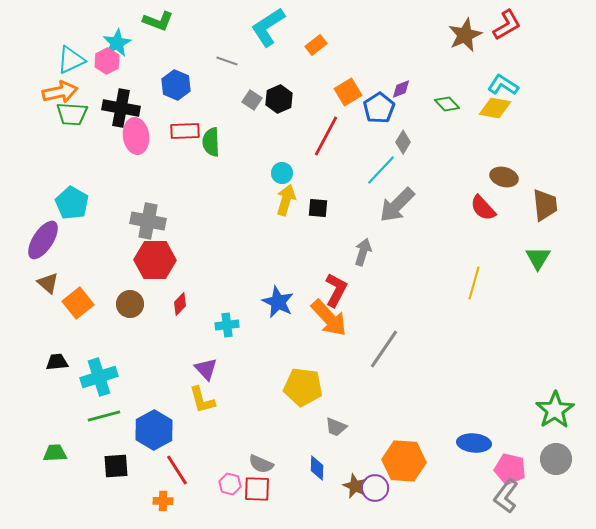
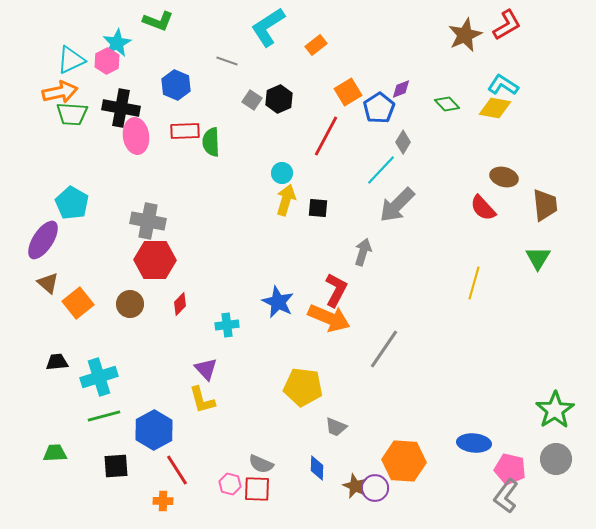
orange arrow at (329, 318): rotated 24 degrees counterclockwise
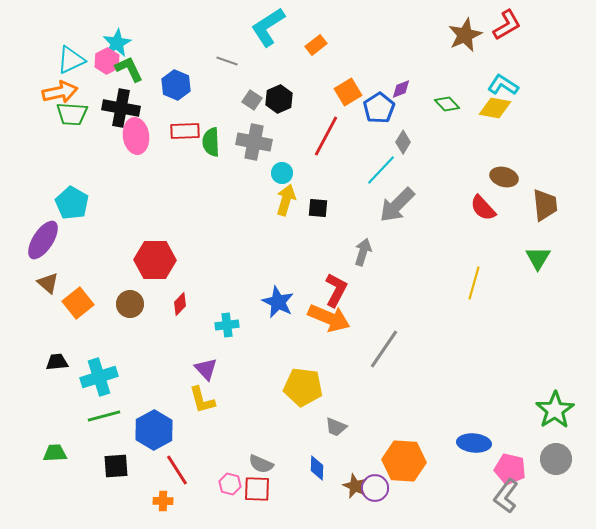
green L-shape at (158, 21): moved 29 px left, 48 px down; rotated 136 degrees counterclockwise
gray cross at (148, 221): moved 106 px right, 79 px up
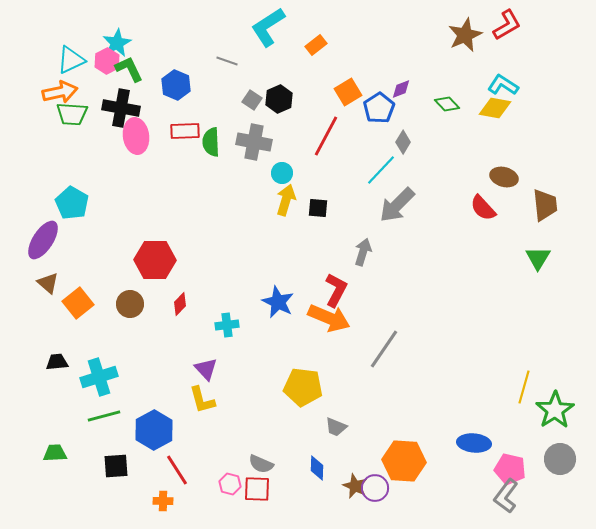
yellow line at (474, 283): moved 50 px right, 104 px down
gray circle at (556, 459): moved 4 px right
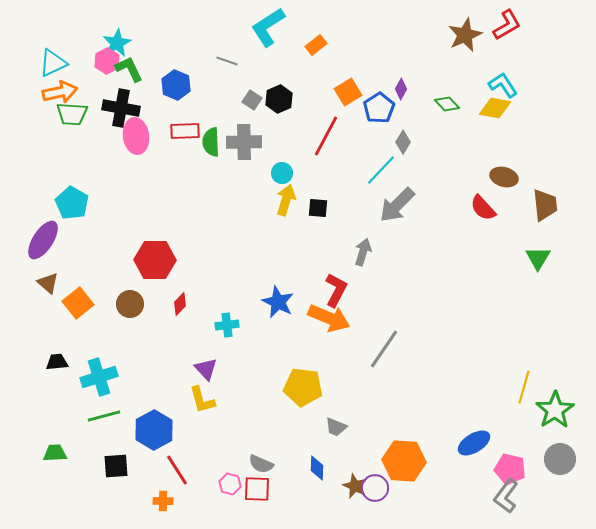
cyan triangle at (71, 60): moved 18 px left, 3 px down
cyan L-shape at (503, 85): rotated 24 degrees clockwise
purple diamond at (401, 89): rotated 40 degrees counterclockwise
gray cross at (254, 142): moved 10 px left; rotated 12 degrees counterclockwise
blue ellipse at (474, 443): rotated 36 degrees counterclockwise
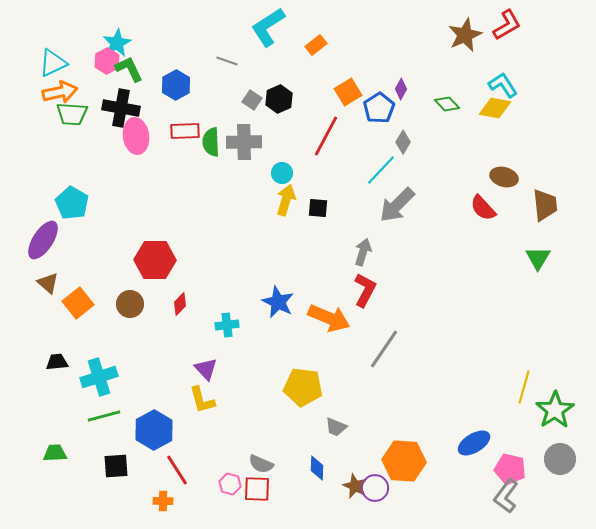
blue hexagon at (176, 85): rotated 8 degrees clockwise
red L-shape at (336, 290): moved 29 px right
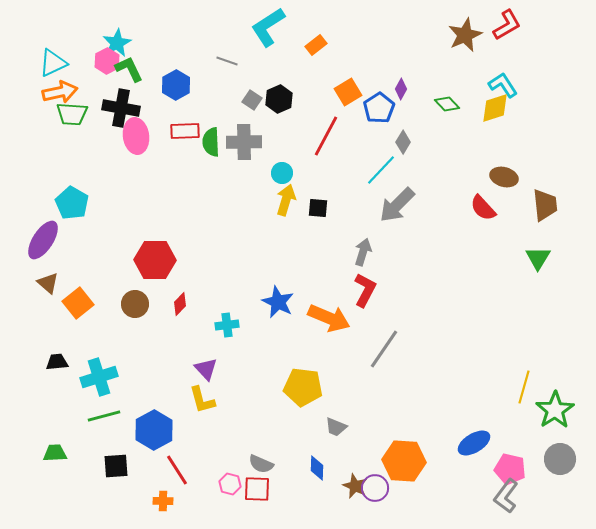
yellow diamond at (495, 108): rotated 28 degrees counterclockwise
brown circle at (130, 304): moved 5 px right
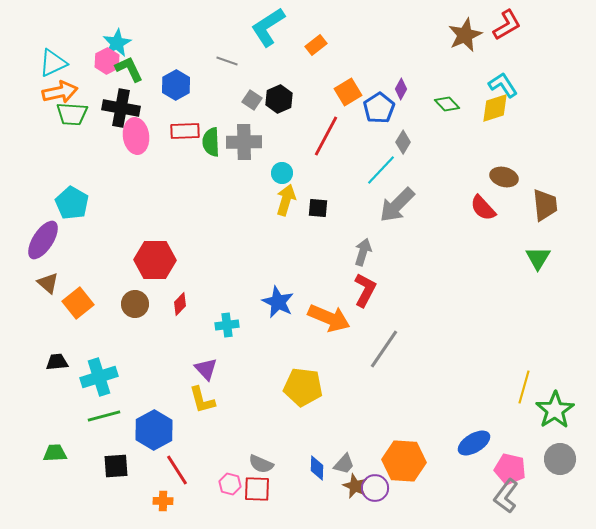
gray trapezoid at (336, 427): moved 8 px right, 37 px down; rotated 70 degrees counterclockwise
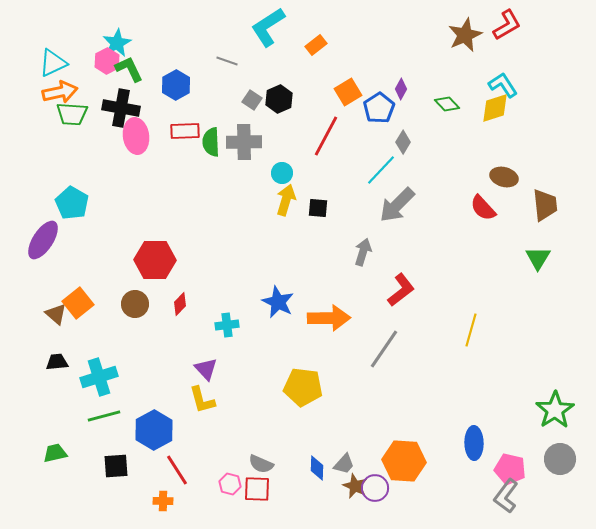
brown triangle at (48, 283): moved 8 px right, 31 px down
red L-shape at (365, 290): moved 36 px right; rotated 24 degrees clockwise
orange arrow at (329, 318): rotated 24 degrees counterclockwise
yellow line at (524, 387): moved 53 px left, 57 px up
blue ellipse at (474, 443): rotated 60 degrees counterclockwise
green trapezoid at (55, 453): rotated 10 degrees counterclockwise
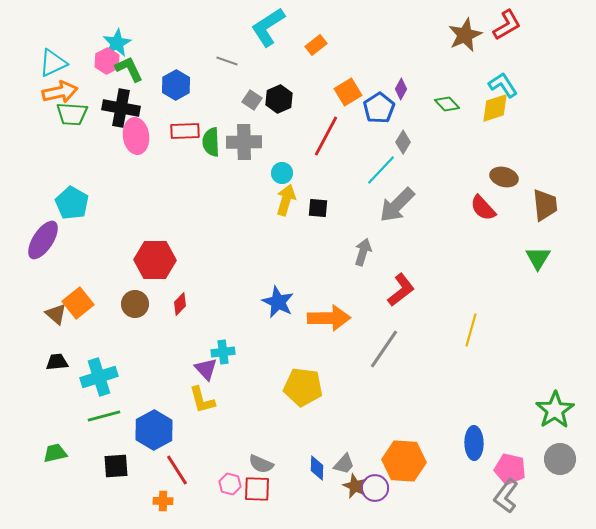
cyan cross at (227, 325): moved 4 px left, 27 px down
